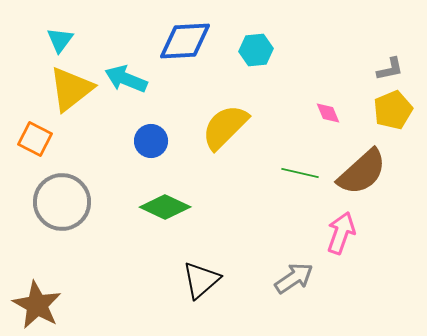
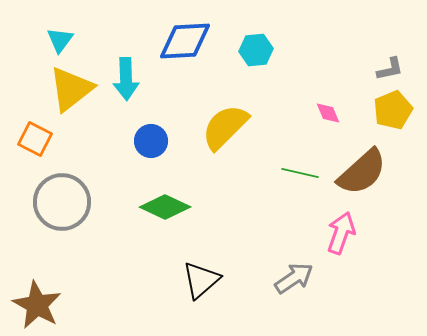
cyan arrow: rotated 114 degrees counterclockwise
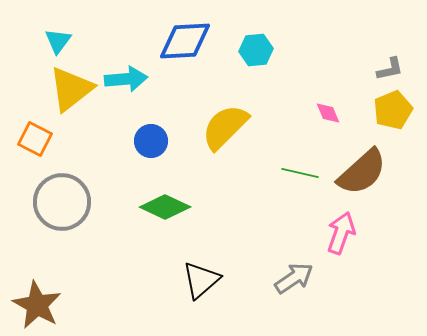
cyan triangle: moved 2 px left, 1 px down
cyan arrow: rotated 93 degrees counterclockwise
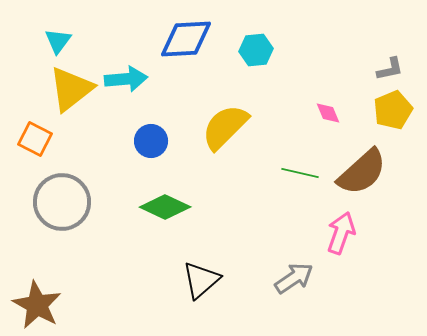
blue diamond: moved 1 px right, 2 px up
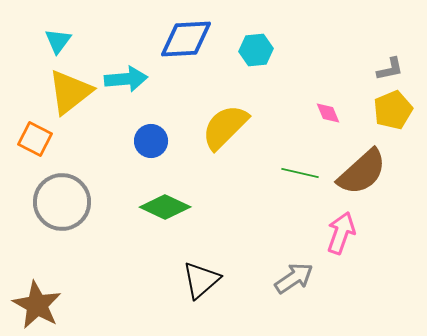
yellow triangle: moved 1 px left, 3 px down
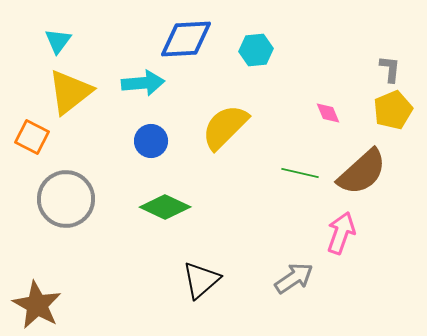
gray L-shape: rotated 72 degrees counterclockwise
cyan arrow: moved 17 px right, 4 px down
orange square: moved 3 px left, 2 px up
gray circle: moved 4 px right, 3 px up
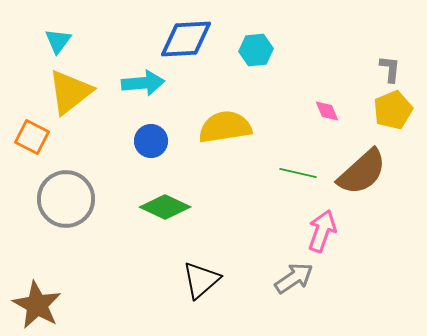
pink diamond: moved 1 px left, 2 px up
yellow semicircle: rotated 36 degrees clockwise
green line: moved 2 px left
pink arrow: moved 19 px left, 2 px up
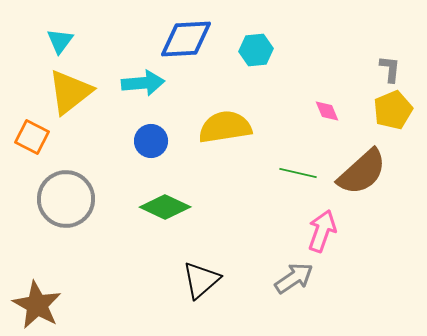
cyan triangle: moved 2 px right
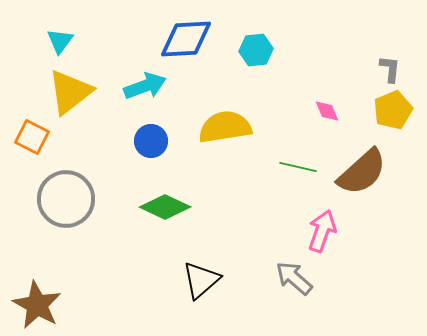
cyan arrow: moved 2 px right, 3 px down; rotated 15 degrees counterclockwise
green line: moved 6 px up
gray arrow: rotated 105 degrees counterclockwise
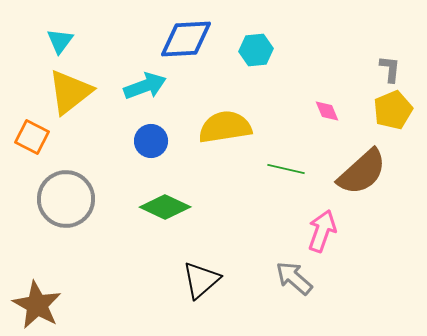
green line: moved 12 px left, 2 px down
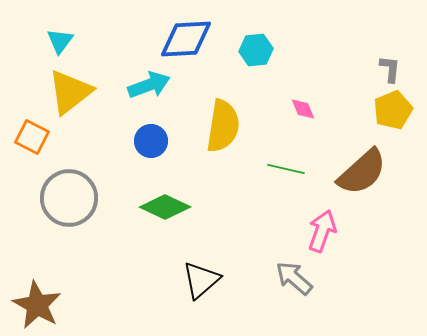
cyan arrow: moved 4 px right, 1 px up
pink diamond: moved 24 px left, 2 px up
yellow semicircle: moved 2 px left, 1 px up; rotated 108 degrees clockwise
gray circle: moved 3 px right, 1 px up
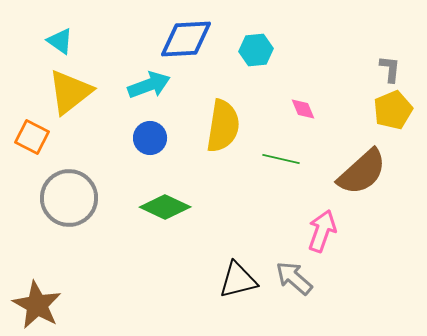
cyan triangle: rotated 32 degrees counterclockwise
blue circle: moved 1 px left, 3 px up
green line: moved 5 px left, 10 px up
black triangle: moved 37 px right; rotated 27 degrees clockwise
